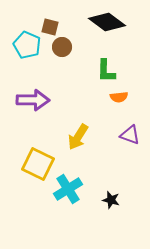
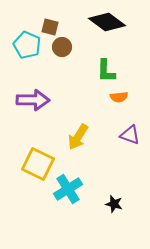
black star: moved 3 px right, 4 px down
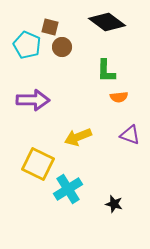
yellow arrow: rotated 36 degrees clockwise
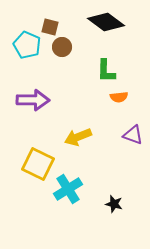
black diamond: moved 1 px left
purple triangle: moved 3 px right
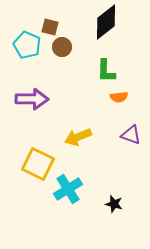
black diamond: rotated 75 degrees counterclockwise
purple arrow: moved 1 px left, 1 px up
purple triangle: moved 2 px left
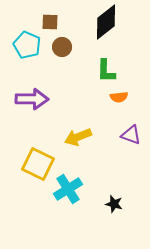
brown square: moved 5 px up; rotated 12 degrees counterclockwise
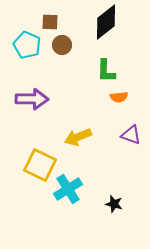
brown circle: moved 2 px up
yellow square: moved 2 px right, 1 px down
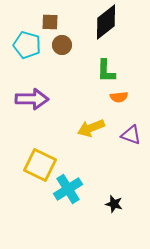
cyan pentagon: rotated 8 degrees counterclockwise
yellow arrow: moved 13 px right, 9 px up
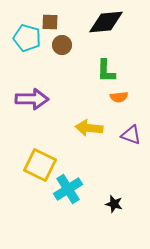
black diamond: rotated 33 degrees clockwise
cyan pentagon: moved 7 px up
yellow arrow: moved 2 px left; rotated 28 degrees clockwise
